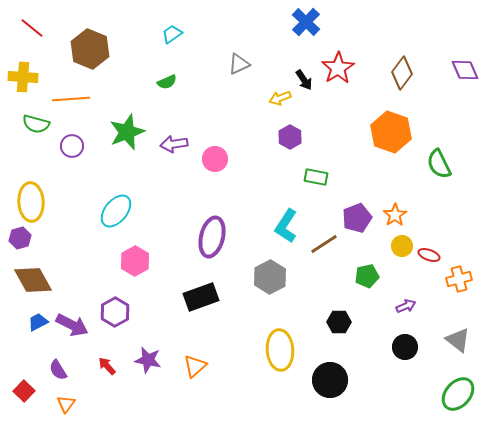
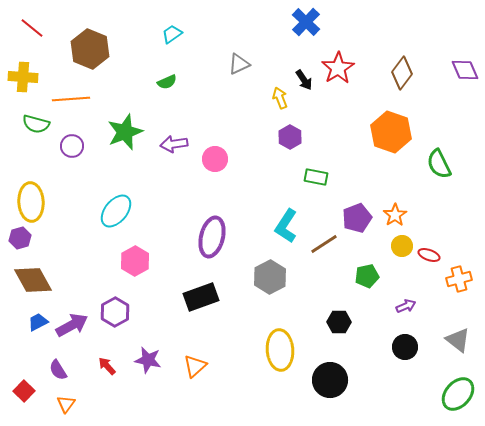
yellow arrow at (280, 98): rotated 90 degrees clockwise
green star at (127, 132): moved 2 px left
purple arrow at (72, 325): rotated 56 degrees counterclockwise
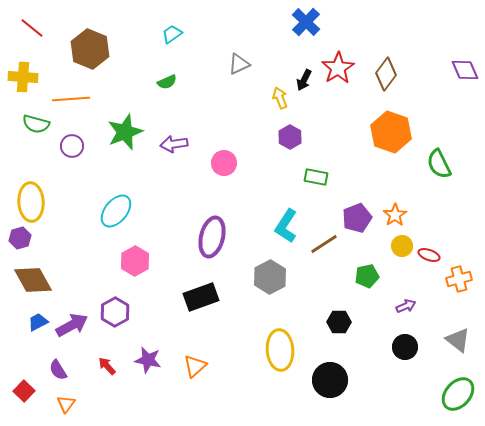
brown diamond at (402, 73): moved 16 px left, 1 px down
black arrow at (304, 80): rotated 60 degrees clockwise
pink circle at (215, 159): moved 9 px right, 4 px down
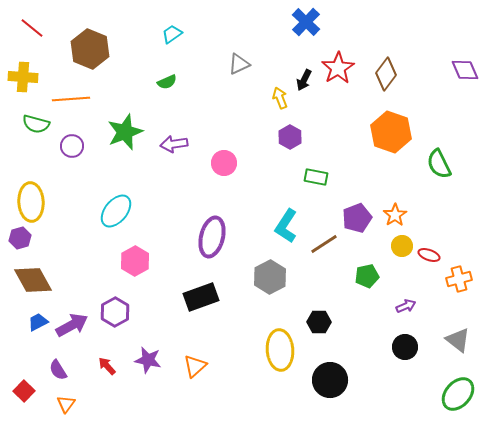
black hexagon at (339, 322): moved 20 px left
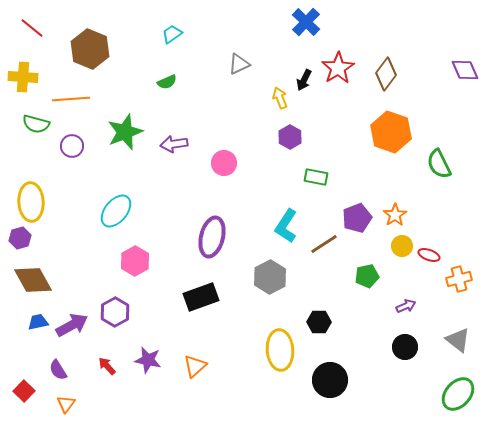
blue trapezoid at (38, 322): rotated 15 degrees clockwise
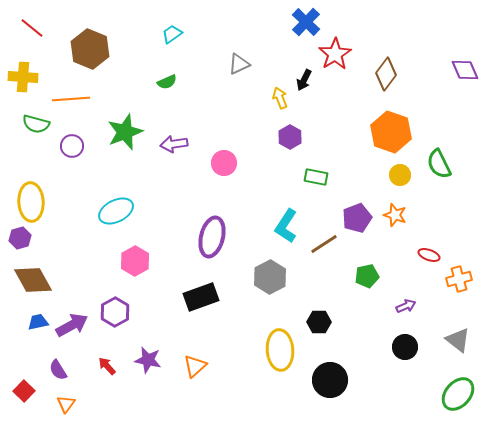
red star at (338, 68): moved 3 px left, 14 px up
cyan ellipse at (116, 211): rotated 24 degrees clockwise
orange star at (395, 215): rotated 20 degrees counterclockwise
yellow circle at (402, 246): moved 2 px left, 71 px up
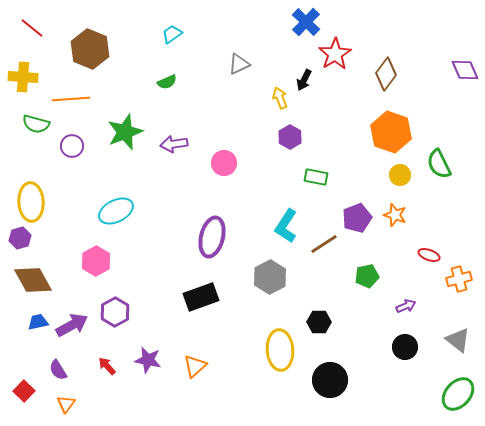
pink hexagon at (135, 261): moved 39 px left
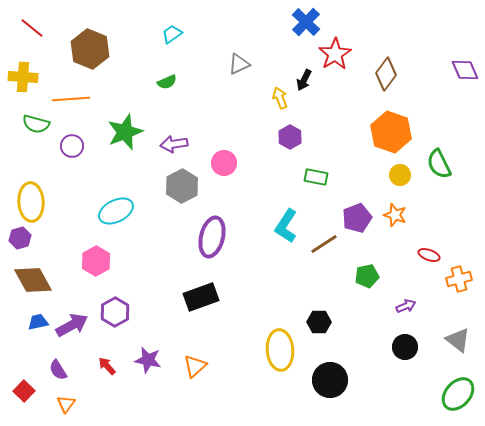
gray hexagon at (270, 277): moved 88 px left, 91 px up
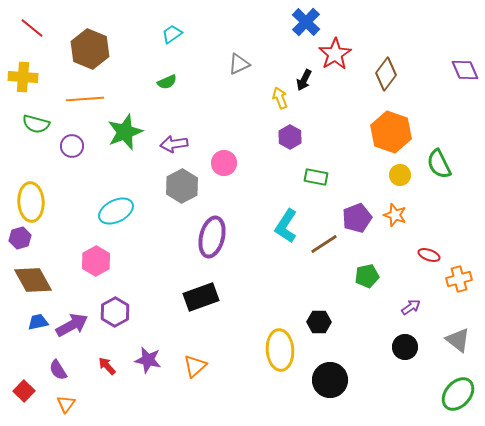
orange line at (71, 99): moved 14 px right
purple arrow at (406, 306): moved 5 px right, 1 px down; rotated 12 degrees counterclockwise
